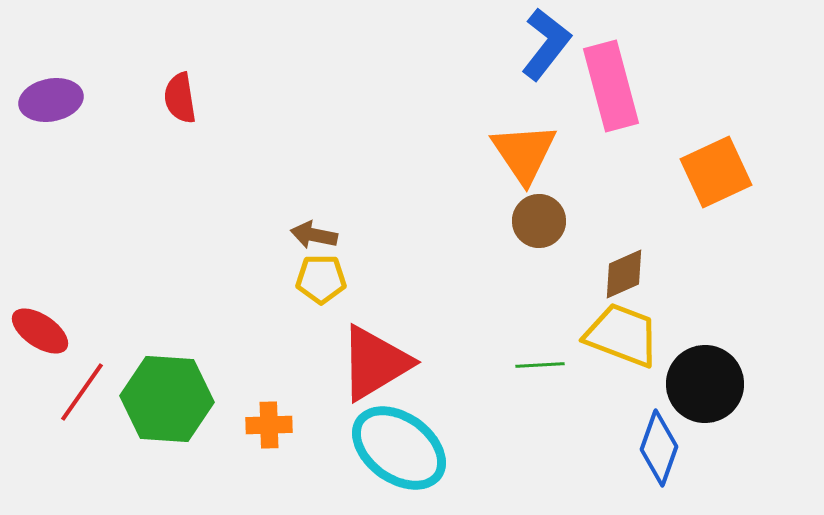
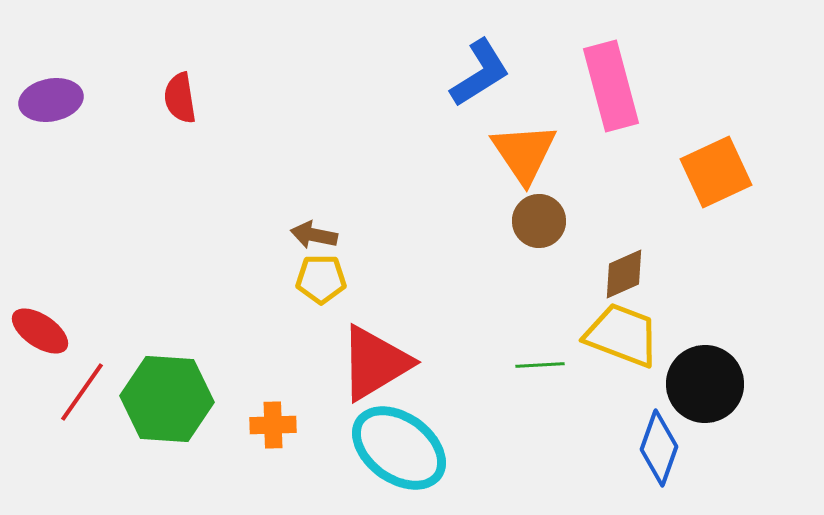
blue L-shape: moved 66 px left, 29 px down; rotated 20 degrees clockwise
orange cross: moved 4 px right
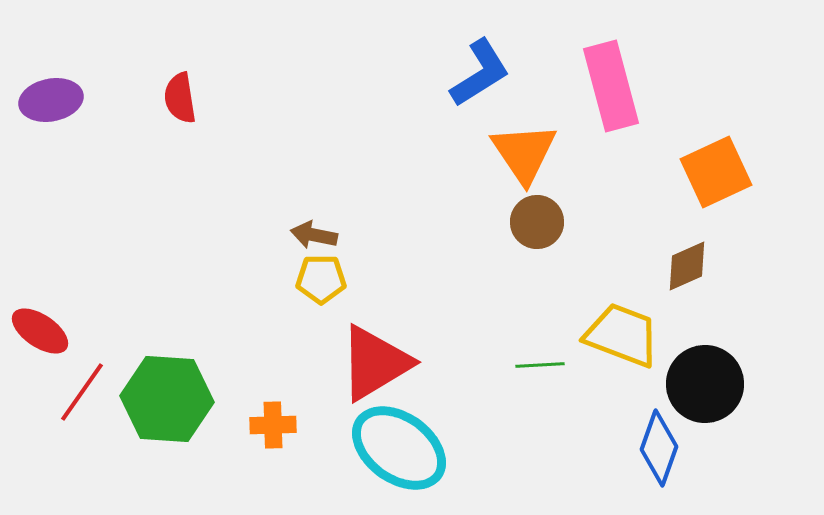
brown circle: moved 2 px left, 1 px down
brown diamond: moved 63 px right, 8 px up
